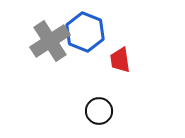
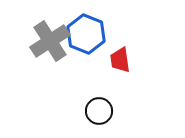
blue hexagon: moved 1 px right, 2 px down
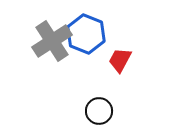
gray cross: moved 2 px right
red trapezoid: rotated 36 degrees clockwise
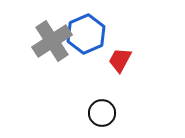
blue hexagon: rotated 15 degrees clockwise
black circle: moved 3 px right, 2 px down
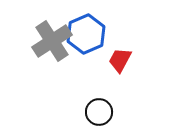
black circle: moved 3 px left, 1 px up
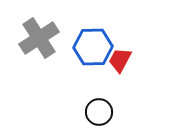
blue hexagon: moved 7 px right, 13 px down; rotated 21 degrees clockwise
gray cross: moved 13 px left, 3 px up
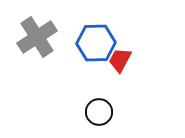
gray cross: moved 2 px left, 1 px up
blue hexagon: moved 3 px right, 4 px up
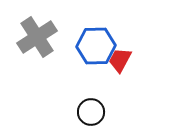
blue hexagon: moved 3 px down
black circle: moved 8 px left
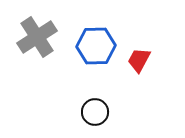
red trapezoid: moved 19 px right
black circle: moved 4 px right
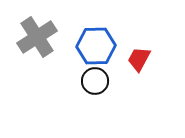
red trapezoid: moved 1 px up
black circle: moved 31 px up
